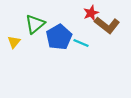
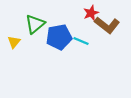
blue pentagon: rotated 20 degrees clockwise
cyan line: moved 2 px up
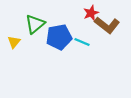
cyan line: moved 1 px right, 1 px down
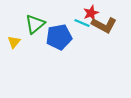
brown L-shape: moved 3 px left; rotated 10 degrees counterclockwise
cyan line: moved 19 px up
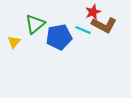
red star: moved 2 px right, 1 px up
cyan line: moved 1 px right, 7 px down
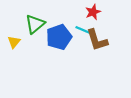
brown L-shape: moved 7 px left, 15 px down; rotated 45 degrees clockwise
blue pentagon: rotated 10 degrees counterclockwise
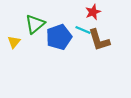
brown L-shape: moved 2 px right
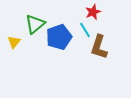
cyan line: moved 2 px right; rotated 35 degrees clockwise
brown L-shape: moved 7 px down; rotated 35 degrees clockwise
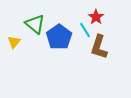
red star: moved 3 px right, 5 px down; rotated 14 degrees counterclockwise
green triangle: rotated 40 degrees counterclockwise
blue pentagon: rotated 15 degrees counterclockwise
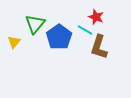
red star: rotated 14 degrees counterclockwise
green triangle: rotated 30 degrees clockwise
cyan line: rotated 28 degrees counterclockwise
